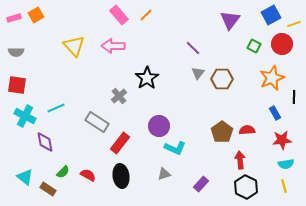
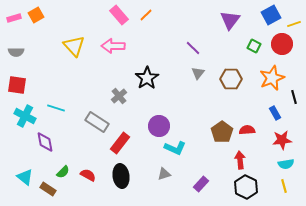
brown hexagon at (222, 79): moved 9 px right
black line at (294, 97): rotated 16 degrees counterclockwise
cyan line at (56, 108): rotated 42 degrees clockwise
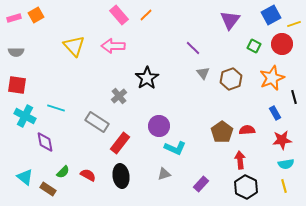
gray triangle at (198, 73): moved 5 px right; rotated 16 degrees counterclockwise
brown hexagon at (231, 79): rotated 20 degrees counterclockwise
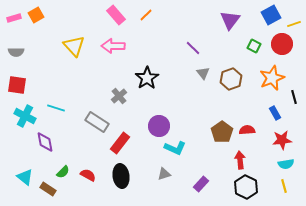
pink rectangle at (119, 15): moved 3 px left
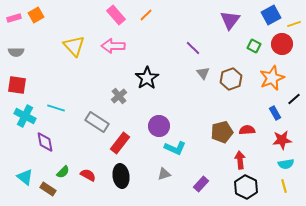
black line at (294, 97): moved 2 px down; rotated 64 degrees clockwise
brown pentagon at (222, 132): rotated 20 degrees clockwise
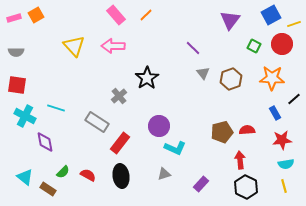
orange star at (272, 78): rotated 25 degrees clockwise
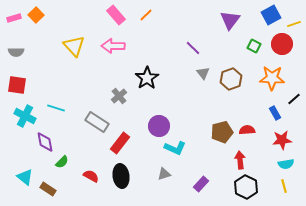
orange square at (36, 15): rotated 14 degrees counterclockwise
green semicircle at (63, 172): moved 1 px left, 10 px up
red semicircle at (88, 175): moved 3 px right, 1 px down
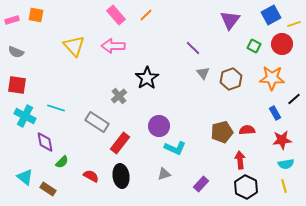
orange square at (36, 15): rotated 35 degrees counterclockwise
pink rectangle at (14, 18): moved 2 px left, 2 px down
gray semicircle at (16, 52): rotated 21 degrees clockwise
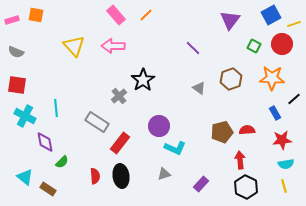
gray triangle at (203, 73): moved 4 px left, 15 px down; rotated 16 degrees counterclockwise
black star at (147, 78): moved 4 px left, 2 px down
cyan line at (56, 108): rotated 66 degrees clockwise
red semicircle at (91, 176): moved 4 px right; rotated 56 degrees clockwise
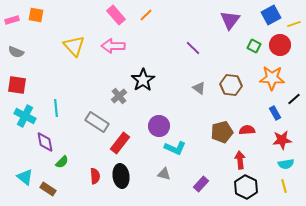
red circle at (282, 44): moved 2 px left, 1 px down
brown hexagon at (231, 79): moved 6 px down; rotated 25 degrees clockwise
gray triangle at (164, 174): rotated 32 degrees clockwise
